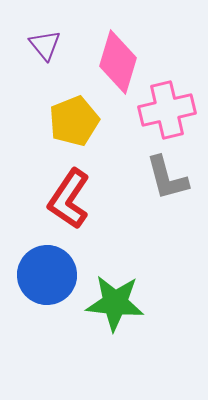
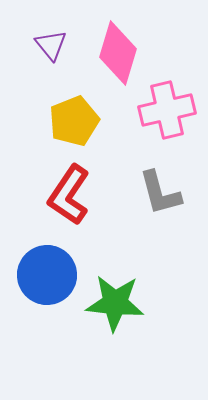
purple triangle: moved 6 px right
pink diamond: moved 9 px up
gray L-shape: moved 7 px left, 15 px down
red L-shape: moved 4 px up
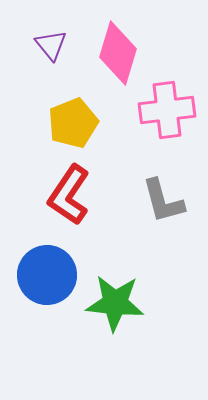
pink cross: rotated 6 degrees clockwise
yellow pentagon: moved 1 px left, 2 px down
gray L-shape: moved 3 px right, 8 px down
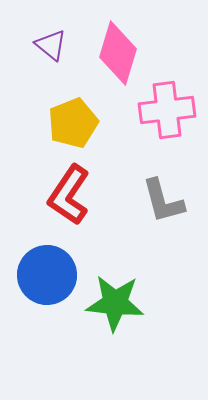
purple triangle: rotated 12 degrees counterclockwise
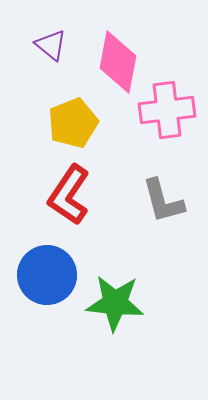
pink diamond: moved 9 px down; rotated 6 degrees counterclockwise
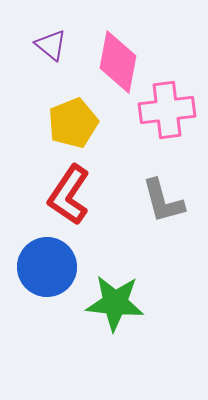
blue circle: moved 8 px up
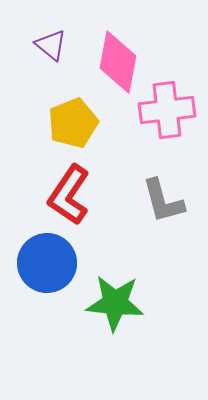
blue circle: moved 4 px up
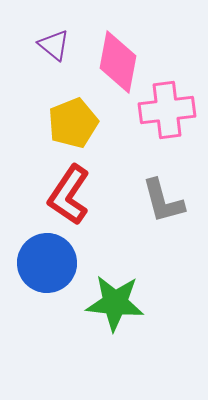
purple triangle: moved 3 px right
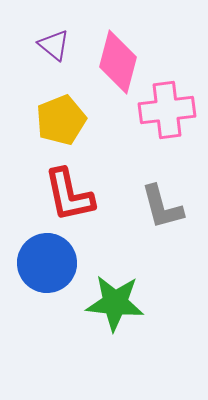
pink diamond: rotated 4 degrees clockwise
yellow pentagon: moved 12 px left, 3 px up
red L-shape: rotated 46 degrees counterclockwise
gray L-shape: moved 1 px left, 6 px down
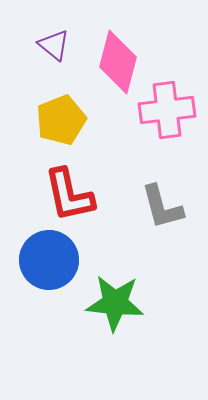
blue circle: moved 2 px right, 3 px up
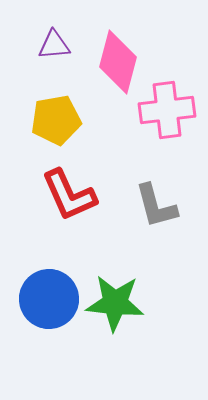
purple triangle: rotated 44 degrees counterclockwise
yellow pentagon: moved 5 px left; rotated 12 degrees clockwise
red L-shape: rotated 12 degrees counterclockwise
gray L-shape: moved 6 px left, 1 px up
blue circle: moved 39 px down
